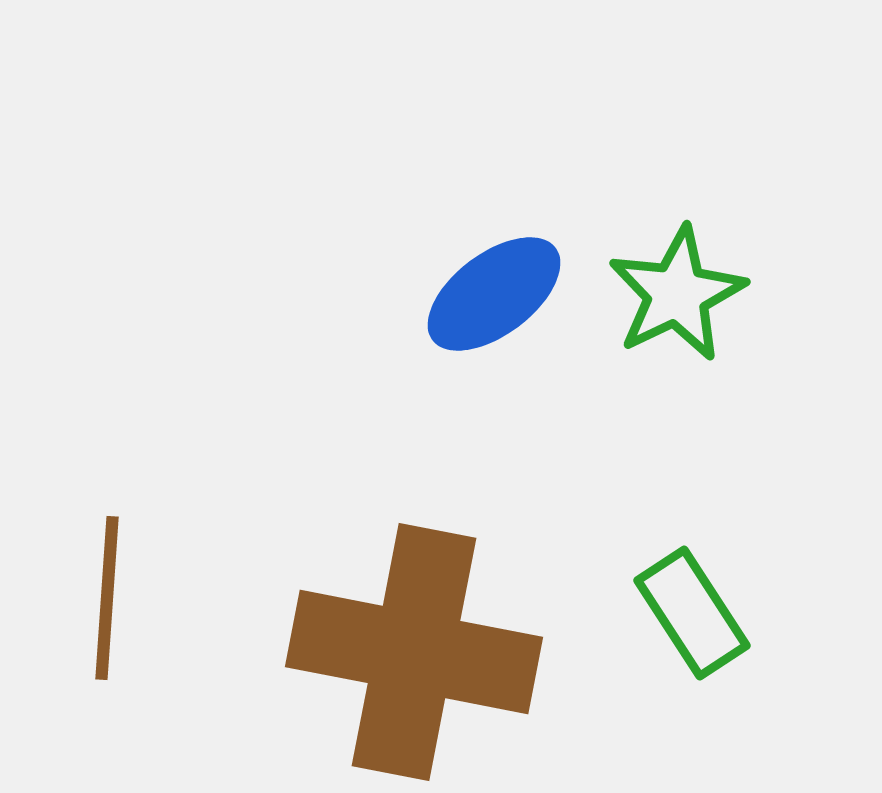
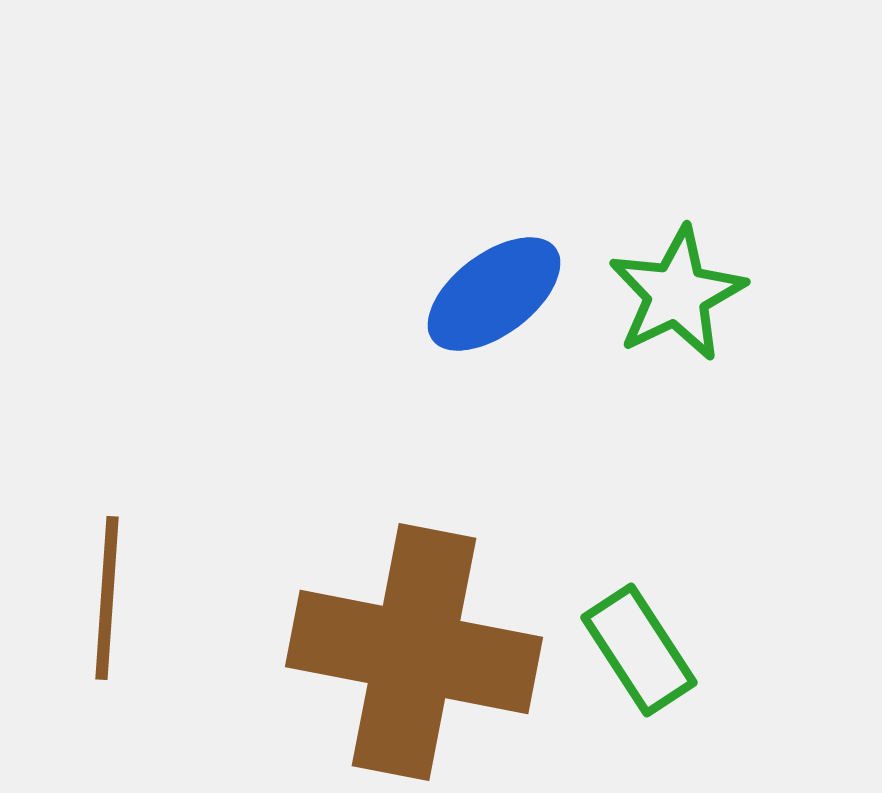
green rectangle: moved 53 px left, 37 px down
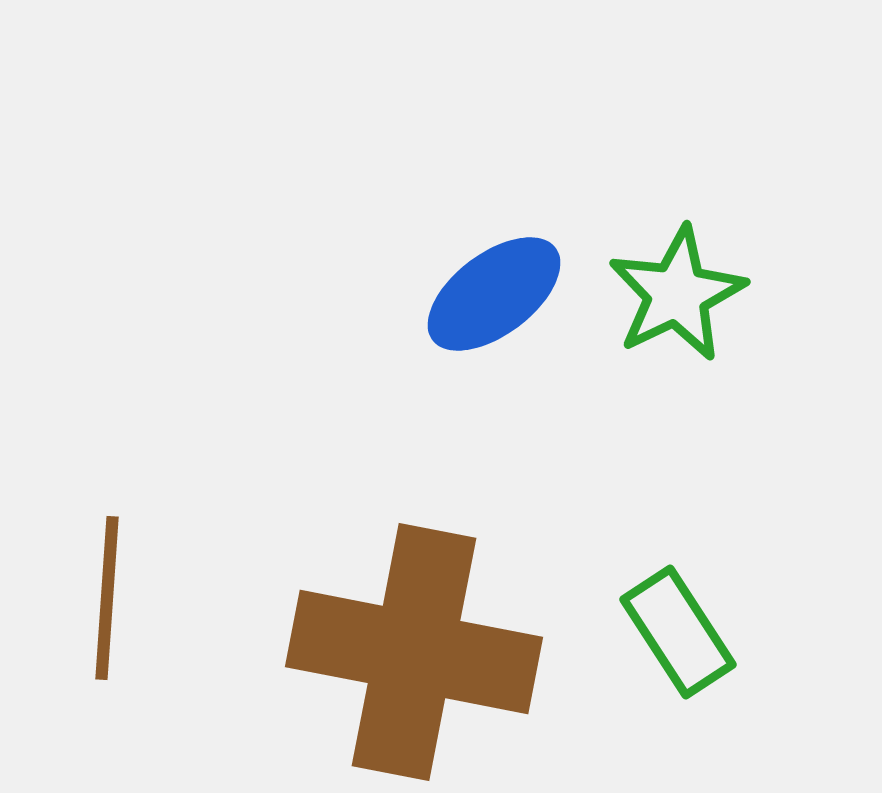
green rectangle: moved 39 px right, 18 px up
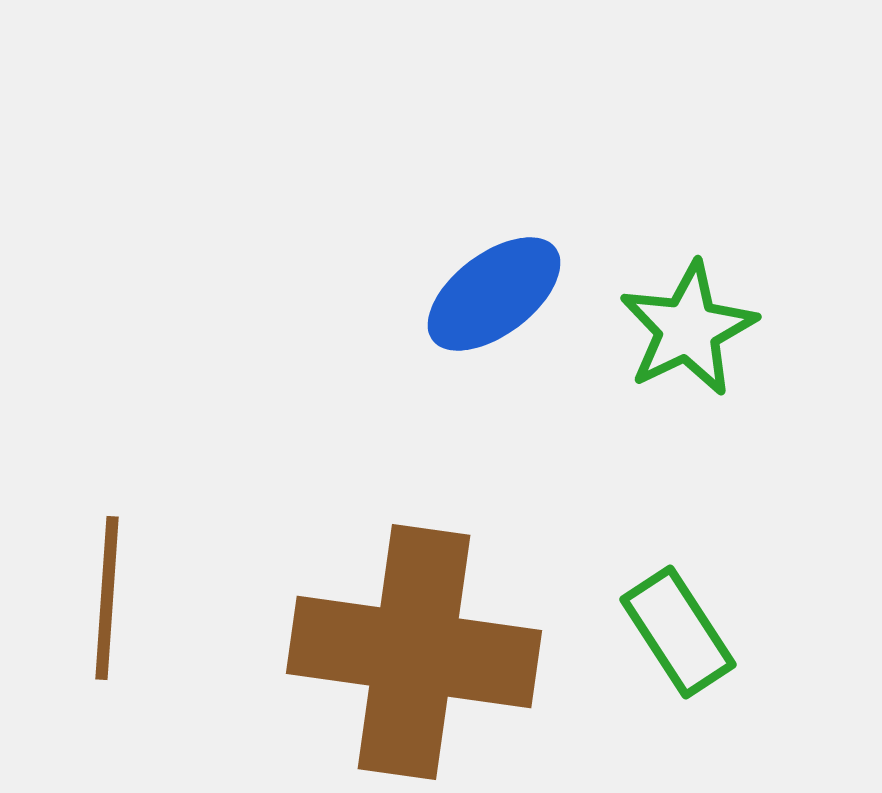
green star: moved 11 px right, 35 px down
brown cross: rotated 3 degrees counterclockwise
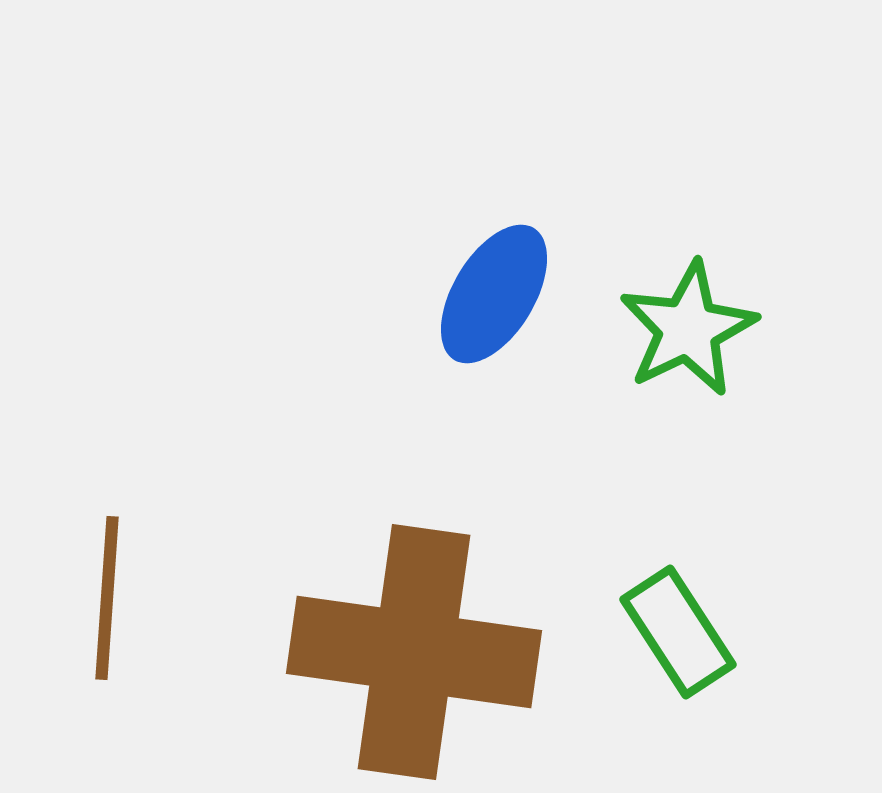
blue ellipse: rotated 22 degrees counterclockwise
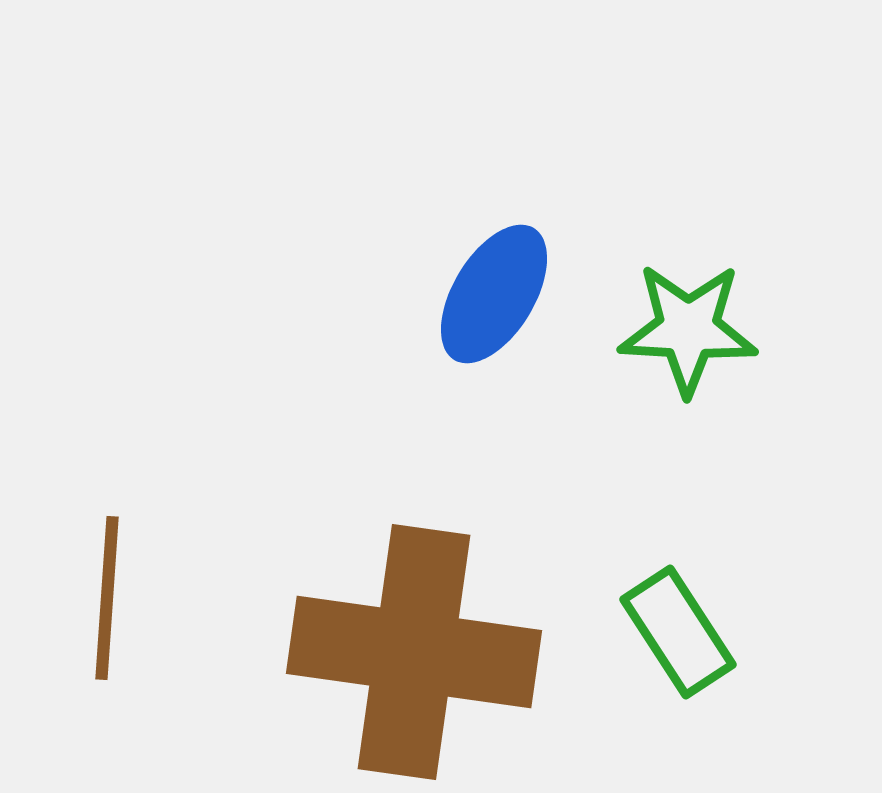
green star: rotated 29 degrees clockwise
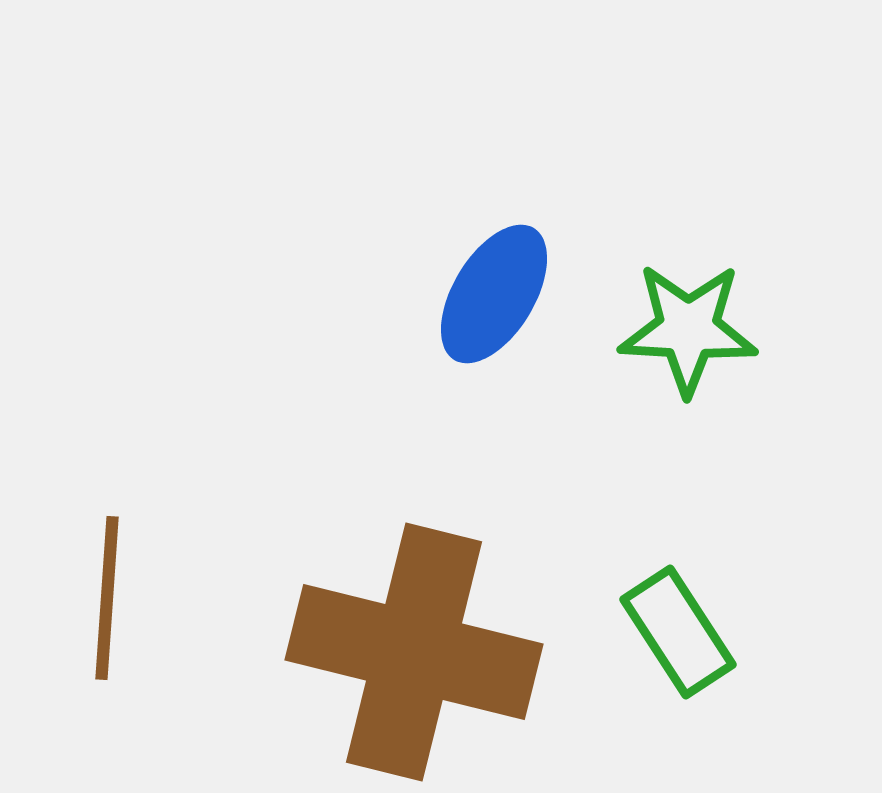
brown cross: rotated 6 degrees clockwise
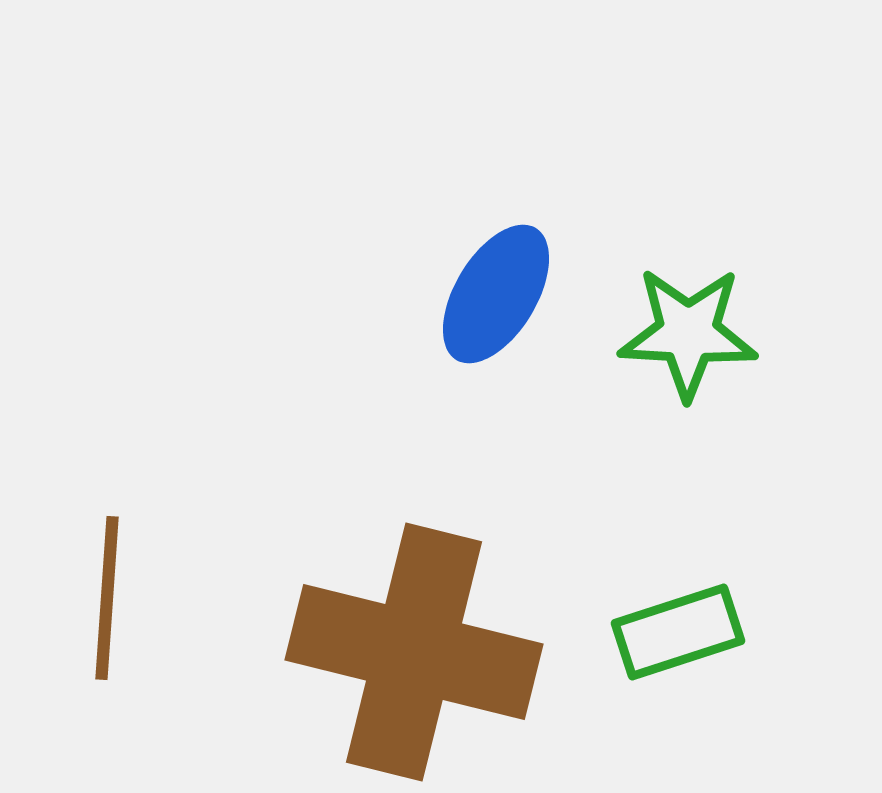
blue ellipse: moved 2 px right
green star: moved 4 px down
green rectangle: rotated 75 degrees counterclockwise
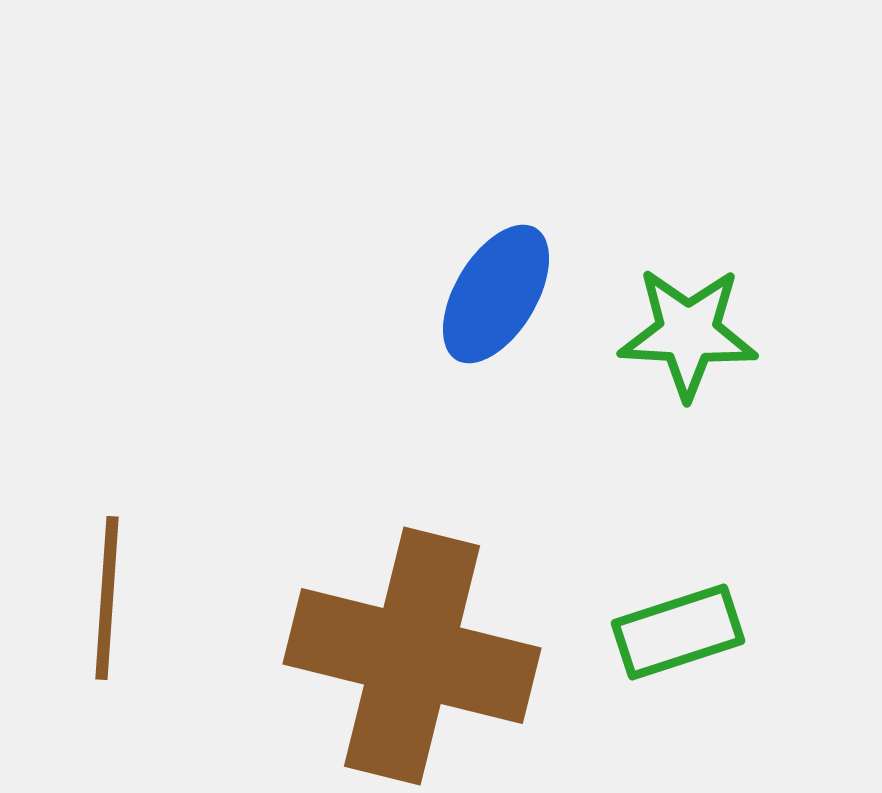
brown cross: moved 2 px left, 4 px down
